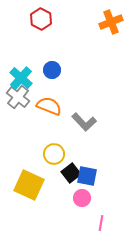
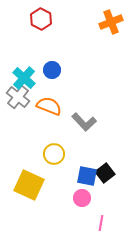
cyan cross: moved 3 px right
black square: moved 34 px right
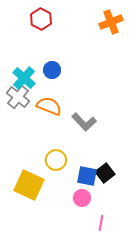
yellow circle: moved 2 px right, 6 px down
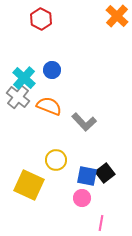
orange cross: moved 6 px right, 6 px up; rotated 25 degrees counterclockwise
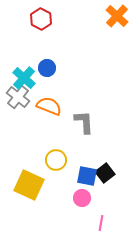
blue circle: moved 5 px left, 2 px up
gray L-shape: rotated 140 degrees counterclockwise
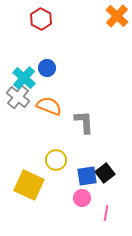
blue square: rotated 20 degrees counterclockwise
pink line: moved 5 px right, 10 px up
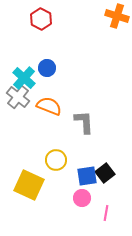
orange cross: rotated 25 degrees counterclockwise
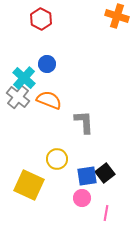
blue circle: moved 4 px up
orange semicircle: moved 6 px up
yellow circle: moved 1 px right, 1 px up
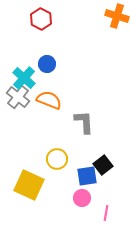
black square: moved 2 px left, 8 px up
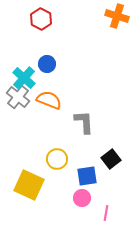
black square: moved 8 px right, 6 px up
